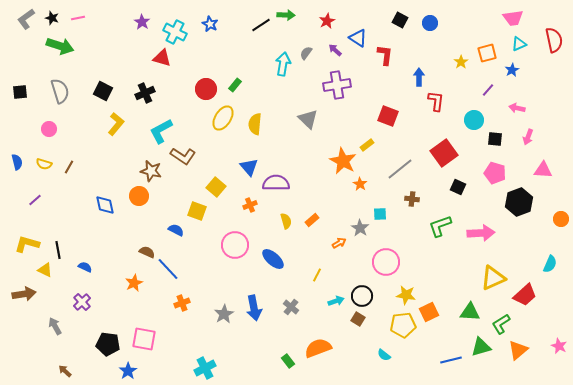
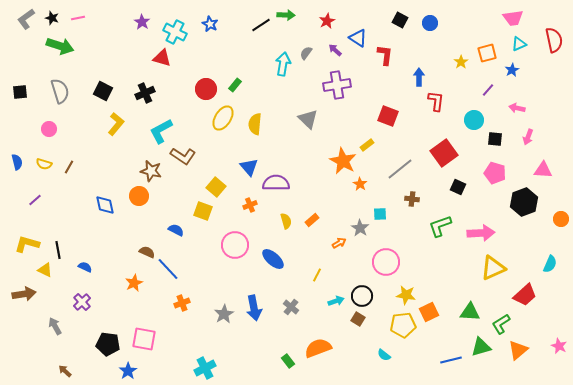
black hexagon at (519, 202): moved 5 px right
yellow square at (197, 211): moved 6 px right
yellow triangle at (493, 278): moved 10 px up
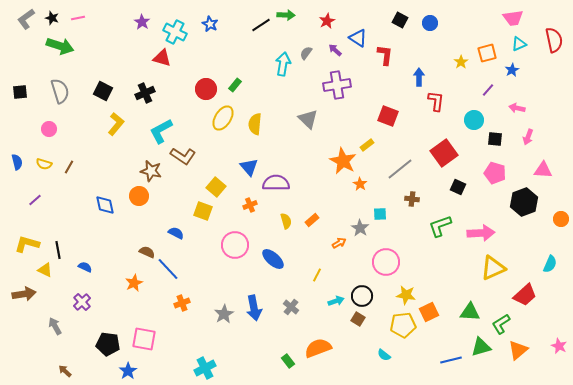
blue semicircle at (176, 230): moved 3 px down
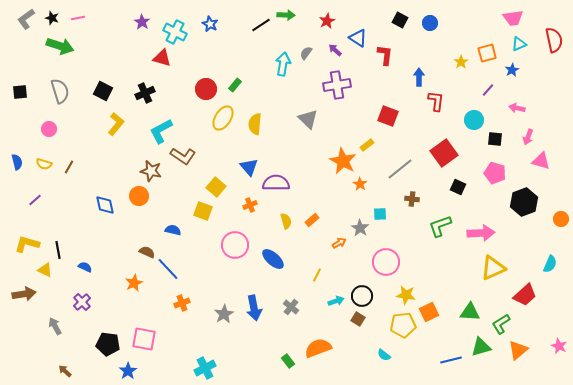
pink triangle at (543, 170): moved 2 px left, 9 px up; rotated 12 degrees clockwise
blue semicircle at (176, 233): moved 3 px left, 3 px up; rotated 14 degrees counterclockwise
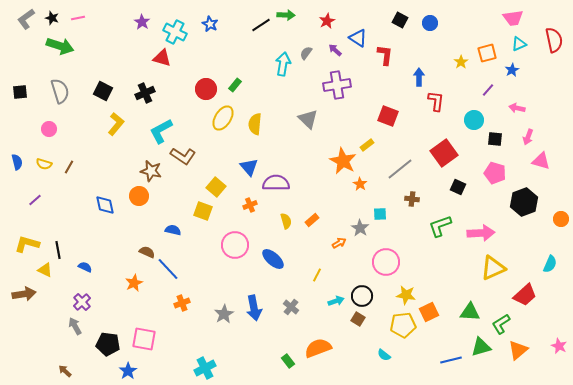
gray arrow at (55, 326): moved 20 px right
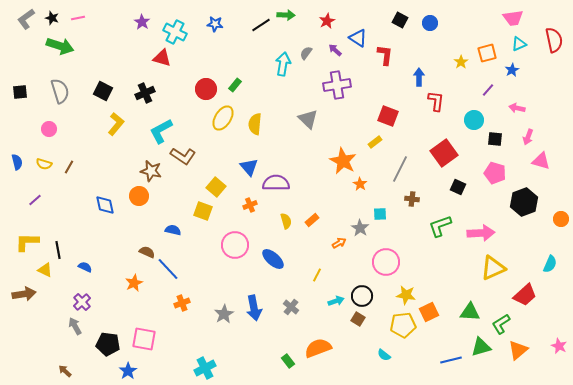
blue star at (210, 24): moved 5 px right; rotated 21 degrees counterclockwise
yellow rectangle at (367, 145): moved 8 px right, 3 px up
gray line at (400, 169): rotated 24 degrees counterclockwise
yellow L-shape at (27, 244): moved 2 px up; rotated 15 degrees counterclockwise
